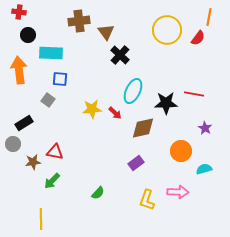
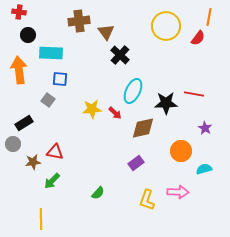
yellow circle: moved 1 px left, 4 px up
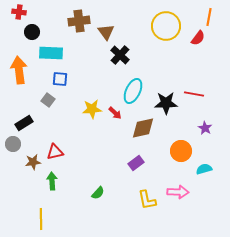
black circle: moved 4 px right, 3 px up
red triangle: rotated 24 degrees counterclockwise
green arrow: rotated 132 degrees clockwise
yellow L-shape: rotated 30 degrees counterclockwise
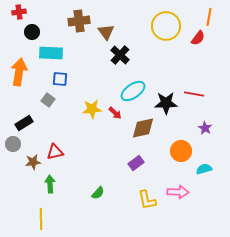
red cross: rotated 16 degrees counterclockwise
orange arrow: moved 2 px down; rotated 16 degrees clockwise
cyan ellipse: rotated 30 degrees clockwise
green arrow: moved 2 px left, 3 px down
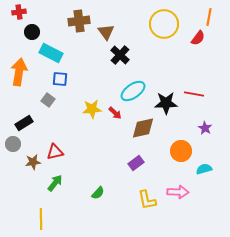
yellow circle: moved 2 px left, 2 px up
cyan rectangle: rotated 25 degrees clockwise
green arrow: moved 5 px right, 1 px up; rotated 42 degrees clockwise
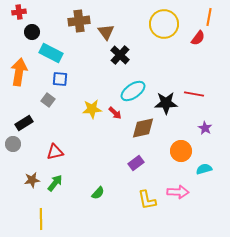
brown star: moved 1 px left, 18 px down
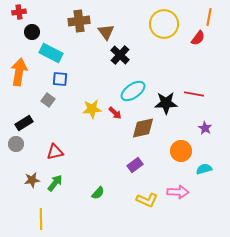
gray circle: moved 3 px right
purple rectangle: moved 1 px left, 2 px down
yellow L-shape: rotated 55 degrees counterclockwise
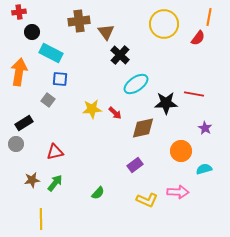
cyan ellipse: moved 3 px right, 7 px up
